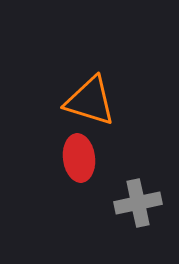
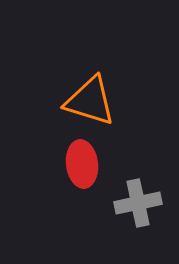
red ellipse: moved 3 px right, 6 px down
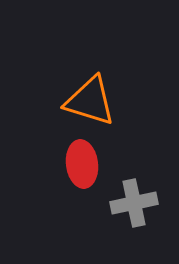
gray cross: moved 4 px left
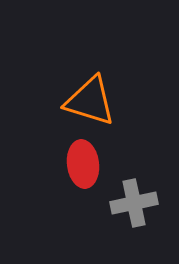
red ellipse: moved 1 px right
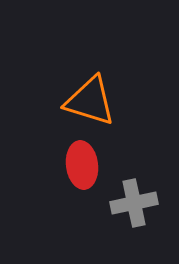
red ellipse: moved 1 px left, 1 px down
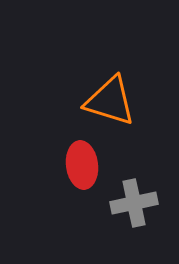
orange triangle: moved 20 px right
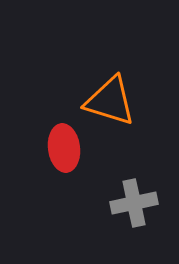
red ellipse: moved 18 px left, 17 px up
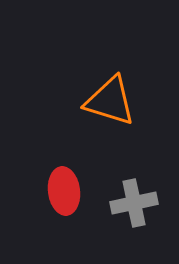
red ellipse: moved 43 px down
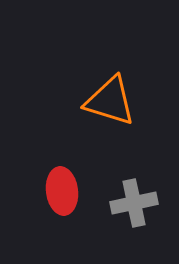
red ellipse: moved 2 px left
